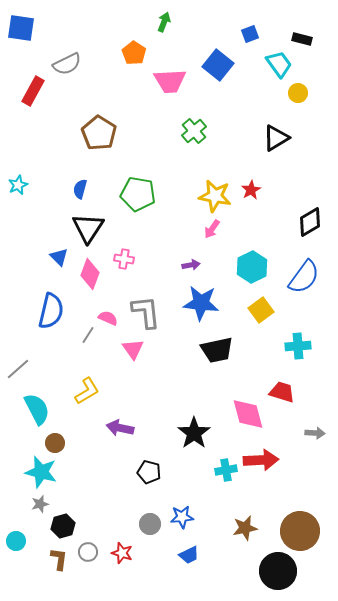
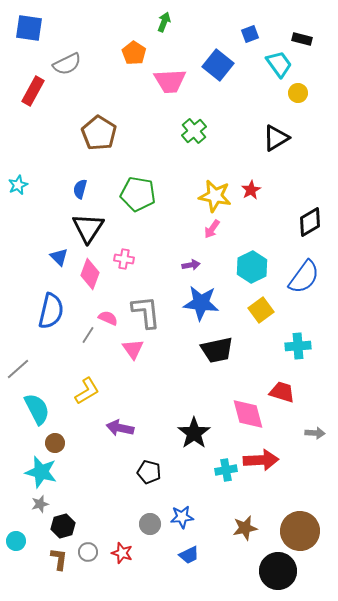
blue square at (21, 28): moved 8 px right
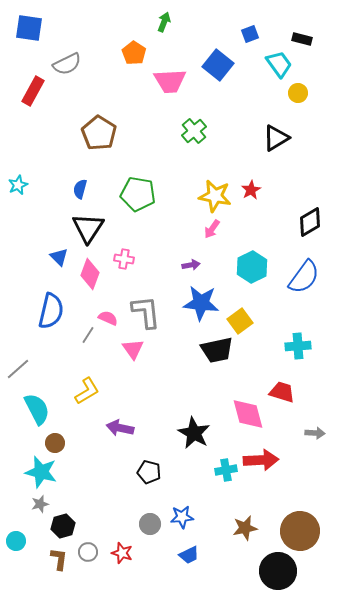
yellow square at (261, 310): moved 21 px left, 11 px down
black star at (194, 433): rotated 8 degrees counterclockwise
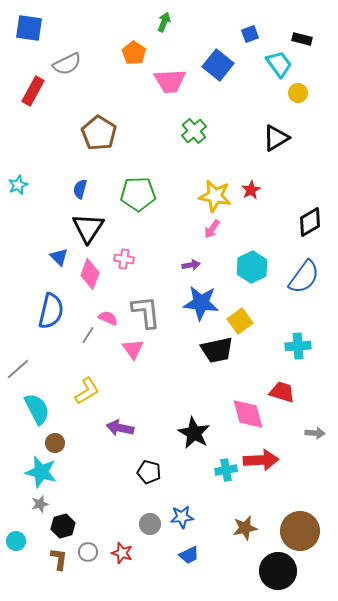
green pentagon at (138, 194): rotated 12 degrees counterclockwise
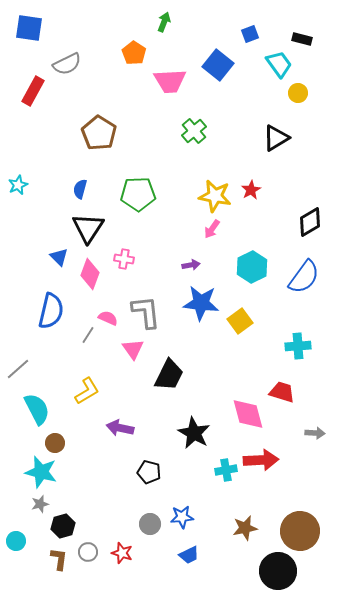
black trapezoid at (217, 350): moved 48 px left, 25 px down; rotated 52 degrees counterclockwise
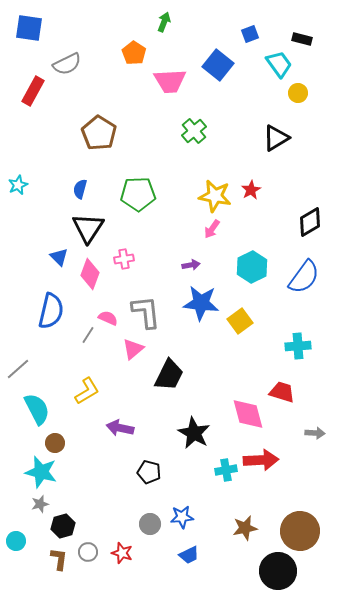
pink cross at (124, 259): rotated 18 degrees counterclockwise
pink triangle at (133, 349): rotated 25 degrees clockwise
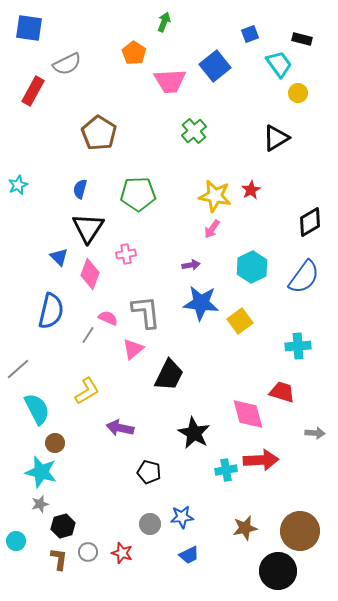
blue square at (218, 65): moved 3 px left, 1 px down; rotated 12 degrees clockwise
pink cross at (124, 259): moved 2 px right, 5 px up
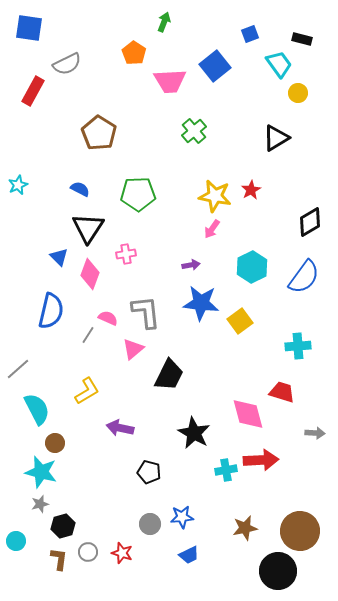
blue semicircle at (80, 189): rotated 102 degrees clockwise
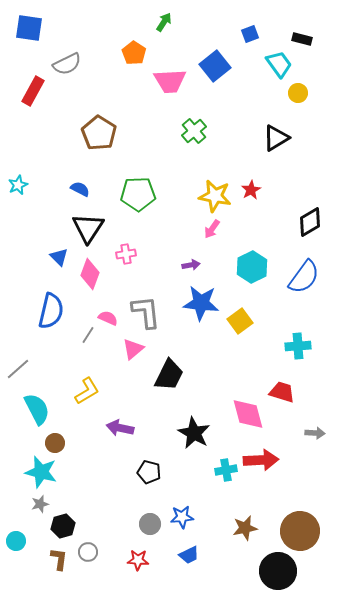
green arrow at (164, 22): rotated 12 degrees clockwise
red star at (122, 553): moved 16 px right, 7 px down; rotated 15 degrees counterclockwise
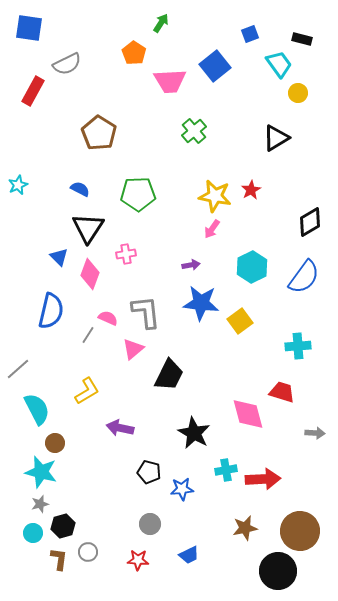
green arrow at (164, 22): moved 3 px left, 1 px down
red arrow at (261, 460): moved 2 px right, 19 px down
blue star at (182, 517): moved 28 px up
cyan circle at (16, 541): moved 17 px right, 8 px up
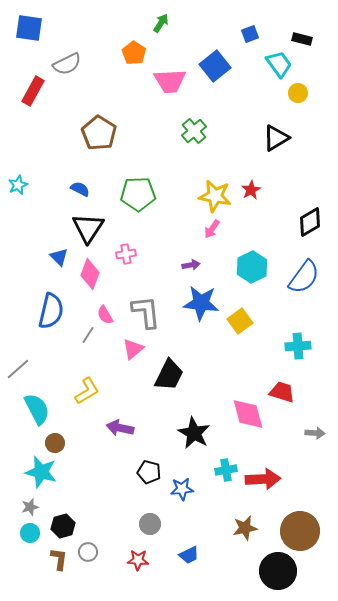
pink semicircle at (108, 318): moved 3 px left, 3 px up; rotated 144 degrees counterclockwise
gray star at (40, 504): moved 10 px left, 3 px down
cyan circle at (33, 533): moved 3 px left
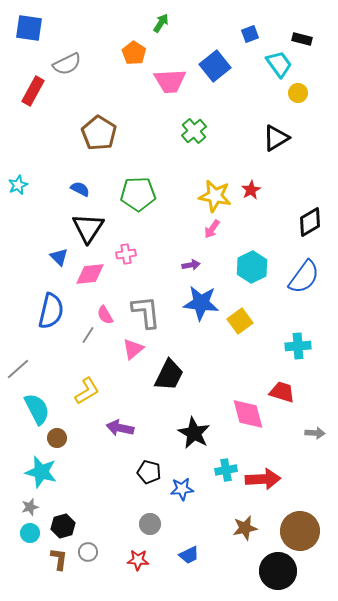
pink diamond at (90, 274): rotated 64 degrees clockwise
brown circle at (55, 443): moved 2 px right, 5 px up
